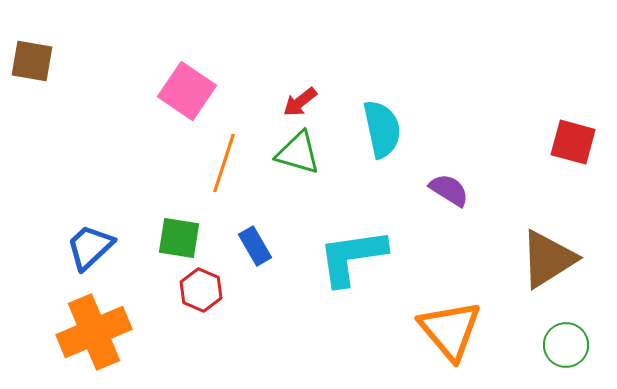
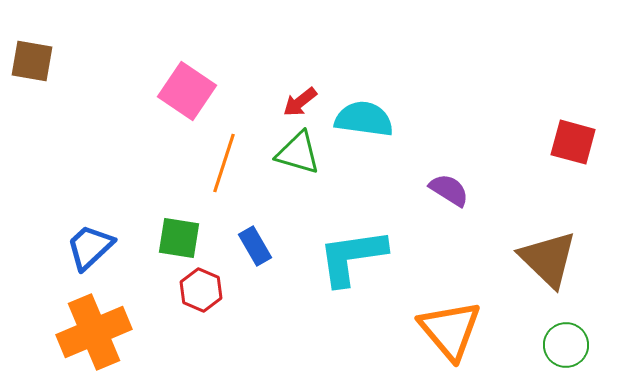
cyan semicircle: moved 18 px left, 10 px up; rotated 70 degrees counterclockwise
brown triangle: rotated 44 degrees counterclockwise
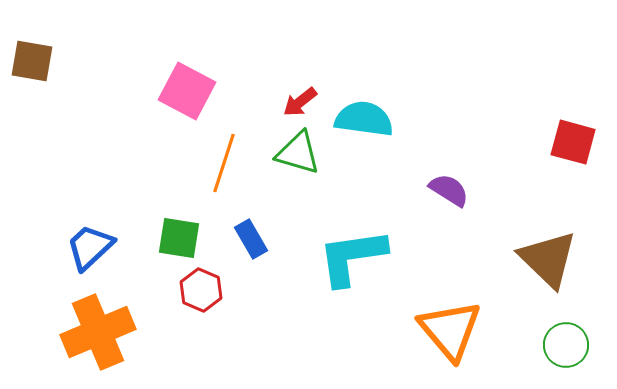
pink square: rotated 6 degrees counterclockwise
blue rectangle: moved 4 px left, 7 px up
orange cross: moved 4 px right
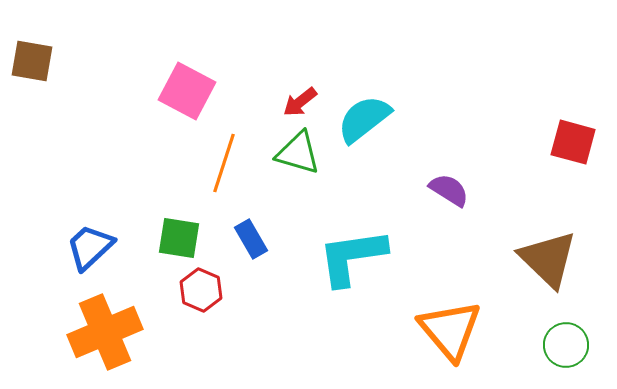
cyan semicircle: rotated 46 degrees counterclockwise
orange cross: moved 7 px right
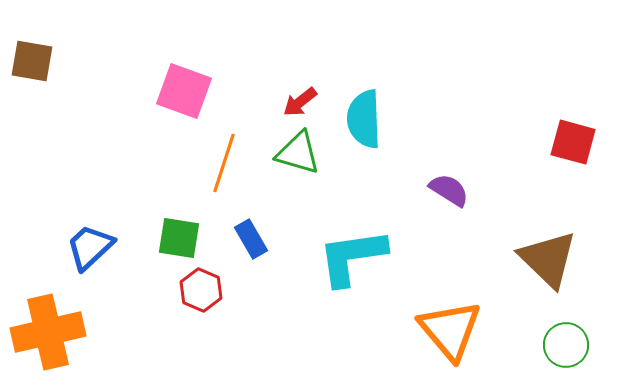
pink square: moved 3 px left; rotated 8 degrees counterclockwise
cyan semicircle: rotated 54 degrees counterclockwise
orange cross: moved 57 px left; rotated 10 degrees clockwise
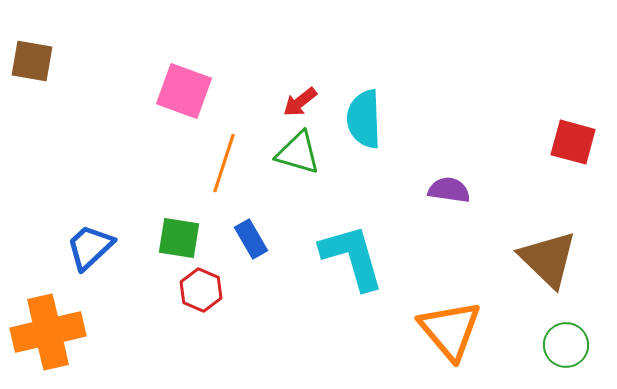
purple semicircle: rotated 24 degrees counterclockwise
cyan L-shape: rotated 82 degrees clockwise
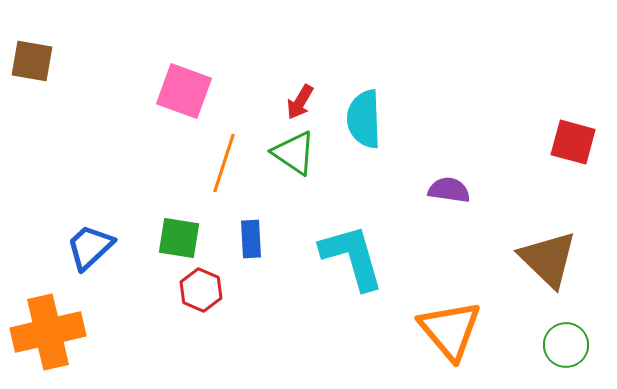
red arrow: rotated 21 degrees counterclockwise
green triangle: moved 4 px left; rotated 18 degrees clockwise
blue rectangle: rotated 27 degrees clockwise
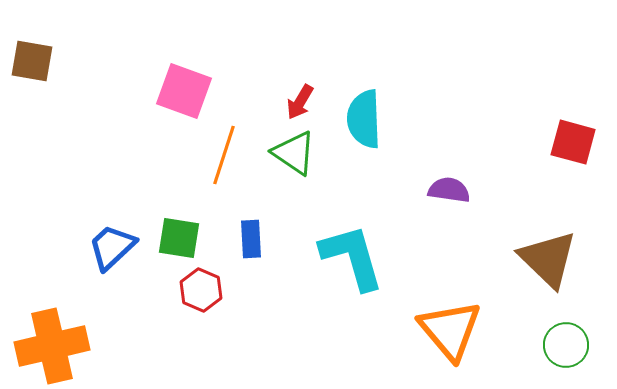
orange line: moved 8 px up
blue trapezoid: moved 22 px right
orange cross: moved 4 px right, 14 px down
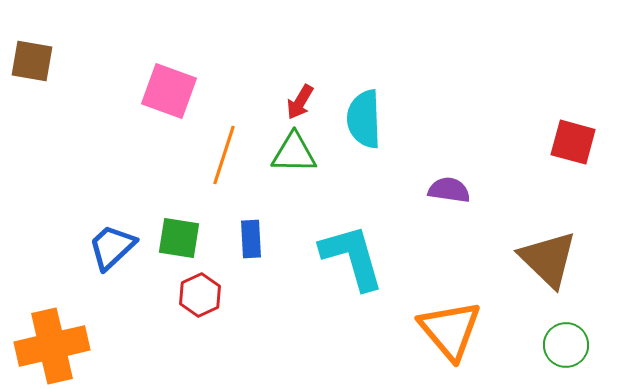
pink square: moved 15 px left
green triangle: rotated 33 degrees counterclockwise
red hexagon: moved 1 px left, 5 px down; rotated 12 degrees clockwise
